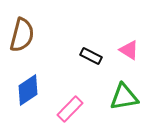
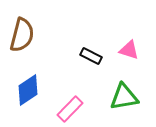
pink triangle: rotated 15 degrees counterclockwise
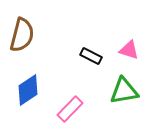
green triangle: moved 6 px up
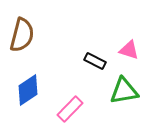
black rectangle: moved 4 px right, 5 px down
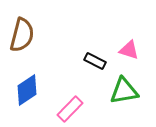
blue diamond: moved 1 px left
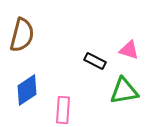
pink rectangle: moved 7 px left, 1 px down; rotated 40 degrees counterclockwise
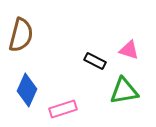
brown semicircle: moved 1 px left
blue diamond: rotated 32 degrees counterclockwise
pink rectangle: moved 1 px up; rotated 68 degrees clockwise
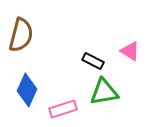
pink triangle: moved 1 px right, 1 px down; rotated 15 degrees clockwise
black rectangle: moved 2 px left
green triangle: moved 20 px left, 1 px down
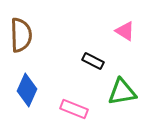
brown semicircle: rotated 16 degrees counterclockwise
pink triangle: moved 5 px left, 20 px up
green triangle: moved 18 px right
pink rectangle: moved 11 px right; rotated 40 degrees clockwise
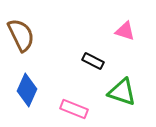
pink triangle: rotated 15 degrees counterclockwise
brown semicircle: rotated 24 degrees counterclockwise
green triangle: rotated 28 degrees clockwise
